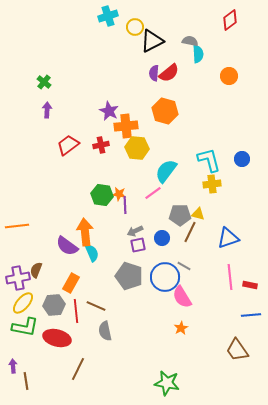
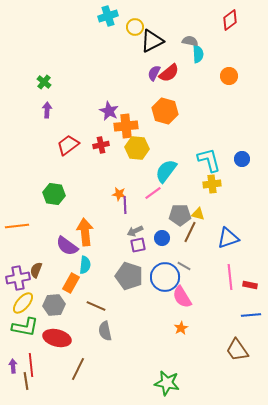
purple semicircle at (154, 73): rotated 21 degrees clockwise
green hexagon at (102, 195): moved 48 px left, 1 px up
cyan semicircle at (92, 253): moved 7 px left, 12 px down; rotated 30 degrees clockwise
red line at (76, 311): moved 45 px left, 54 px down
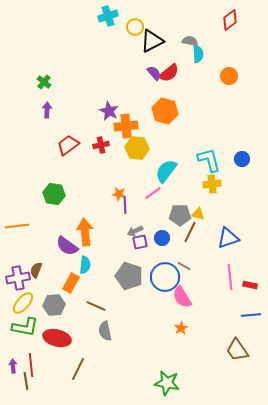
purple semicircle at (154, 73): rotated 112 degrees clockwise
purple square at (138, 245): moved 2 px right, 3 px up
